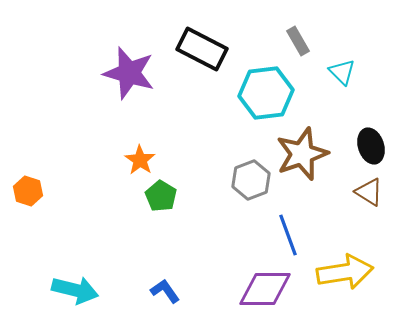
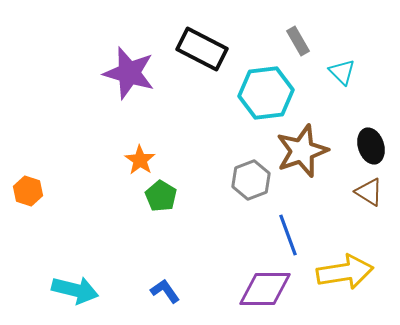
brown star: moved 3 px up
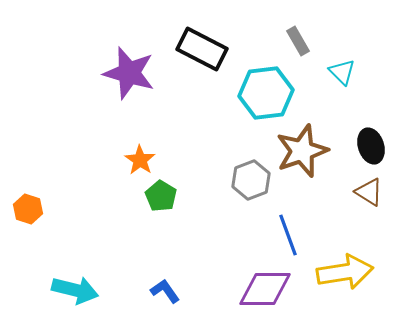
orange hexagon: moved 18 px down
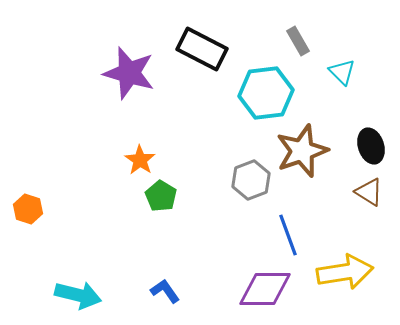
cyan arrow: moved 3 px right, 5 px down
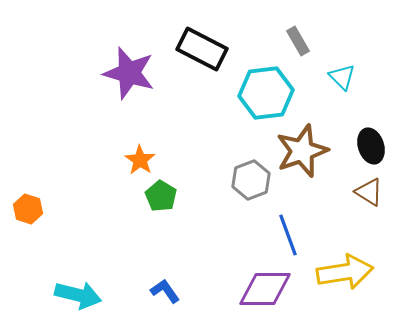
cyan triangle: moved 5 px down
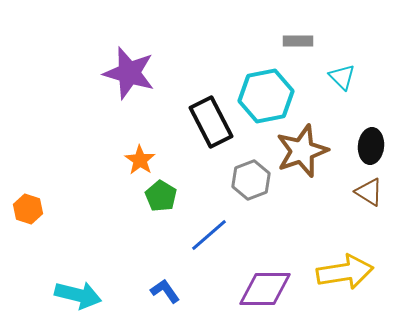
gray rectangle: rotated 60 degrees counterclockwise
black rectangle: moved 9 px right, 73 px down; rotated 36 degrees clockwise
cyan hexagon: moved 3 px down; rotated 4 degrees counterclockwise
black ellipse: rotated 24 degrees clockwise
blue line: moved 79 px left; rotated 69 degrees clockwise
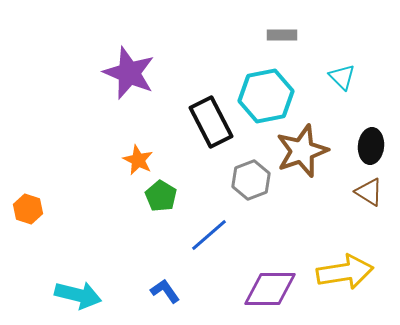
gray rectangle: moved 16 px left, 6 px up
purple star: rotated 6 degrees clockwise
orange star: moved 2 px left; rotated 8 degrees counterclockwise
purple diamond: moved 5 px right
